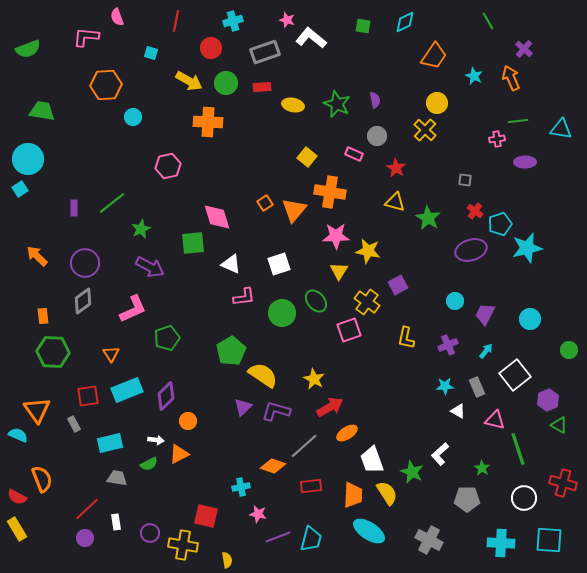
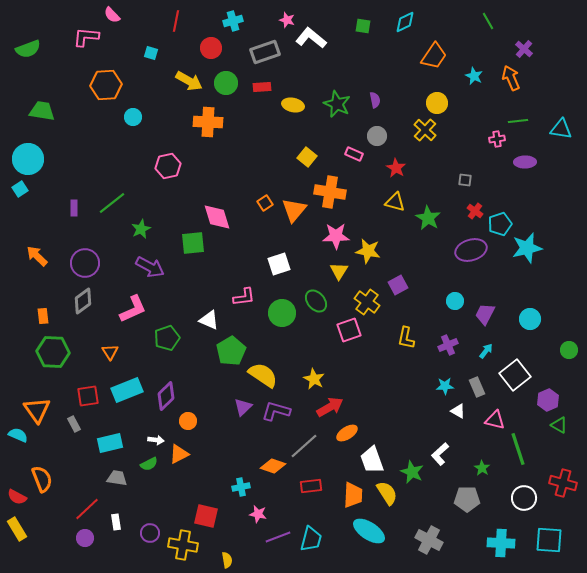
pink semicircle at (117, 17): moved 5 px left, 2 px up; rotated 24 degrees counterclockwise
white triangle at (231, 264): moved 22 px left, 56 px down
orange triangle at (111, 354): moved 1 px left, 2 px up
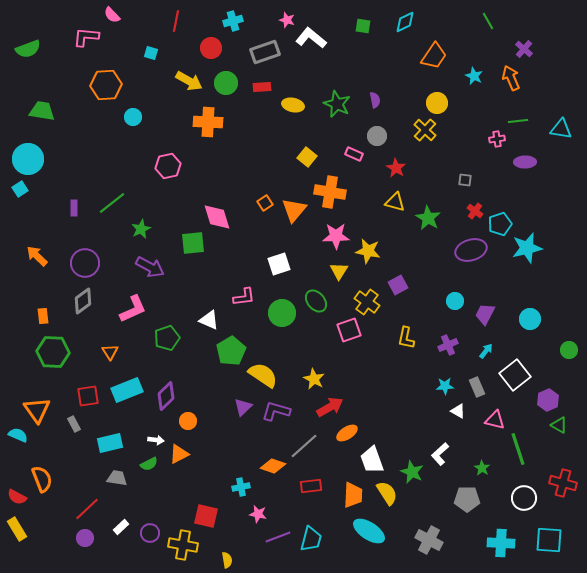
white rectangle at (116, 522): moved 5 px right, 5 px down; rotated 56 degrees clockwise
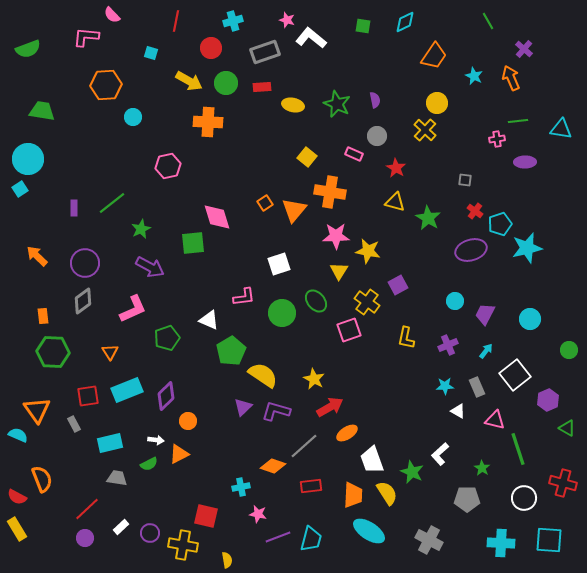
green triangle at (559, 425): moved 8 px right, 3 px down
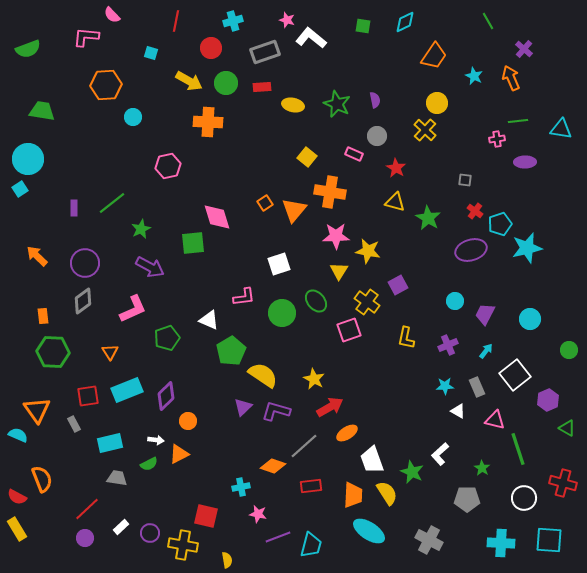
cyan trapezoid at (311, 539): moved 6 px down
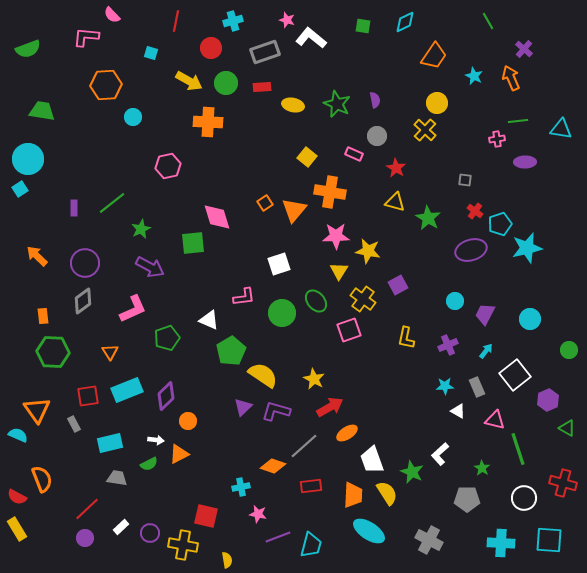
yellow cross at (367, 302): moved 4 px left, 3 px up
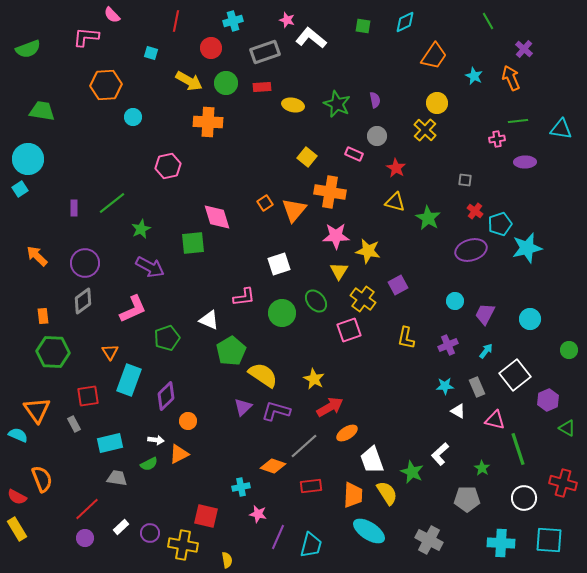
cyan rectangle at (127, 390): moved 2 px right, 10 px up; rotated 48 degrees counterclockwise
purple line at (278, 537): rotated 45 degrees counterclockwise
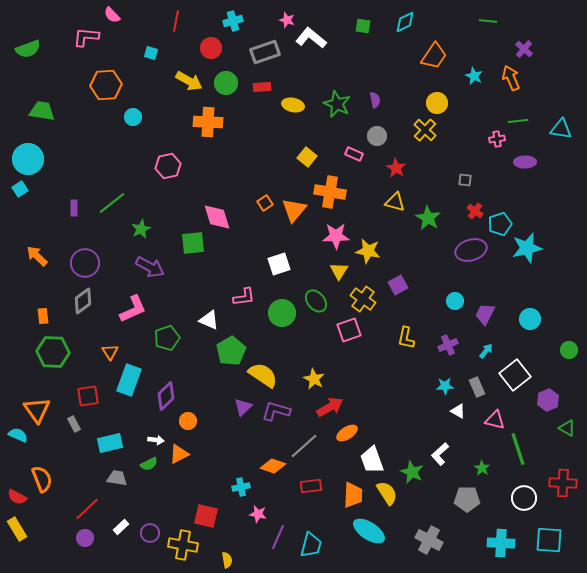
green line at (488, 21): rotated 54 degrees counterclockwise
red cross at (563, 483): rotated 12 degrees counterclockwise
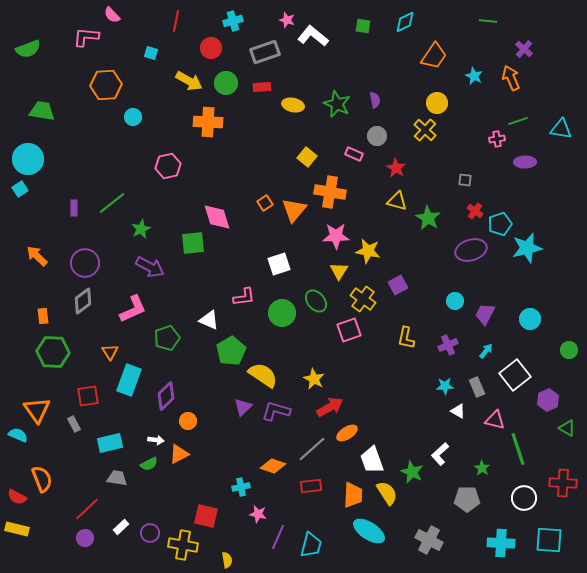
white L-shape at (311, 38): moved 2 px right, 2 px up
green line at (518, 121): rotated 12 degrees counterclockwise
yellow triangle at (395, 202): moved 2 px right, 1 px up
gray line at (304, 446): moved 8 px right, 3 px down
yellow rectangle at (17, 529): rotated 45 degrees counterclockwise
